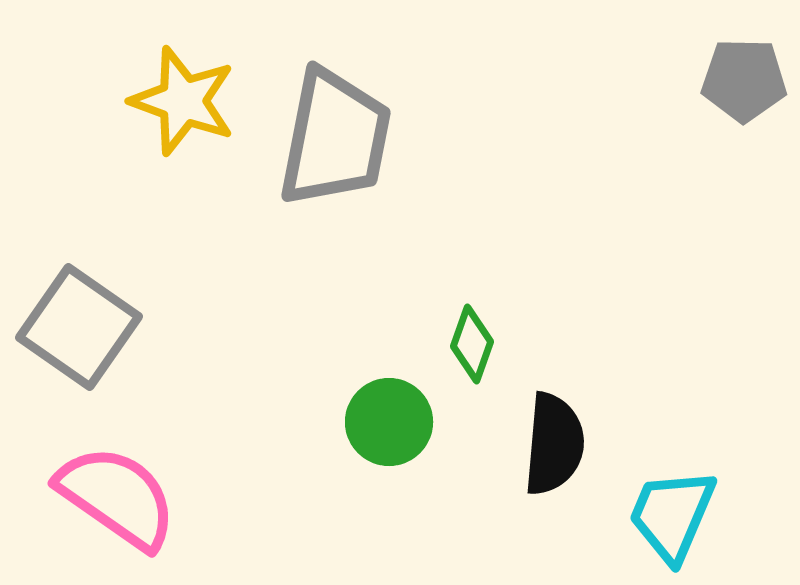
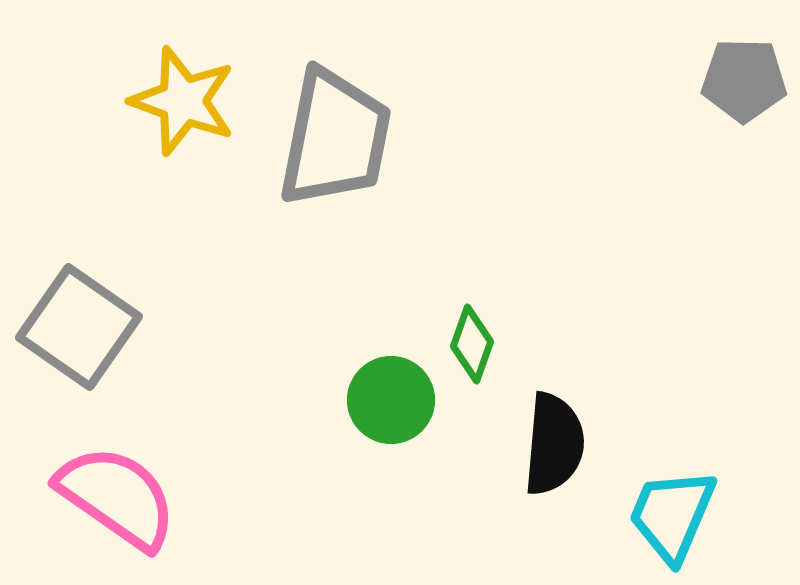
green circle: moved 2 px right, 22 px up
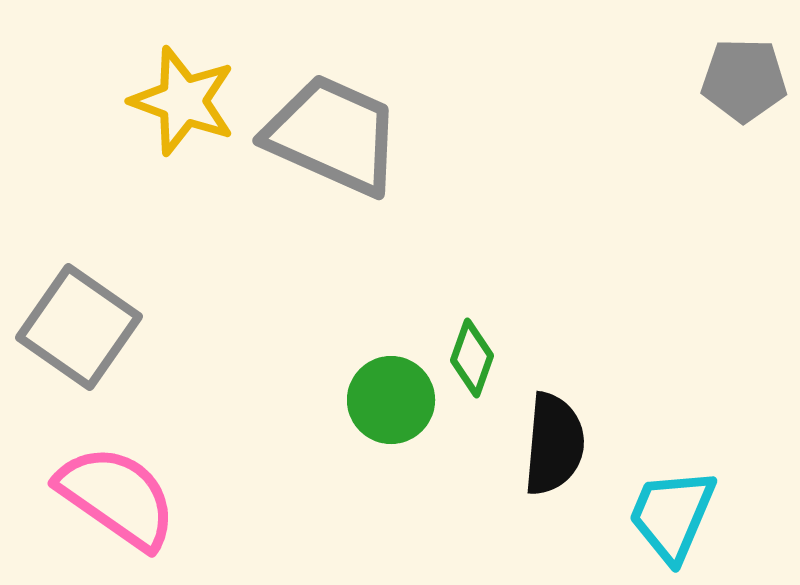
gray trapezoid: moved 2 px left, 3 px up; rotated 77 degrees counterclockwise
green diamond: moved 14 px down
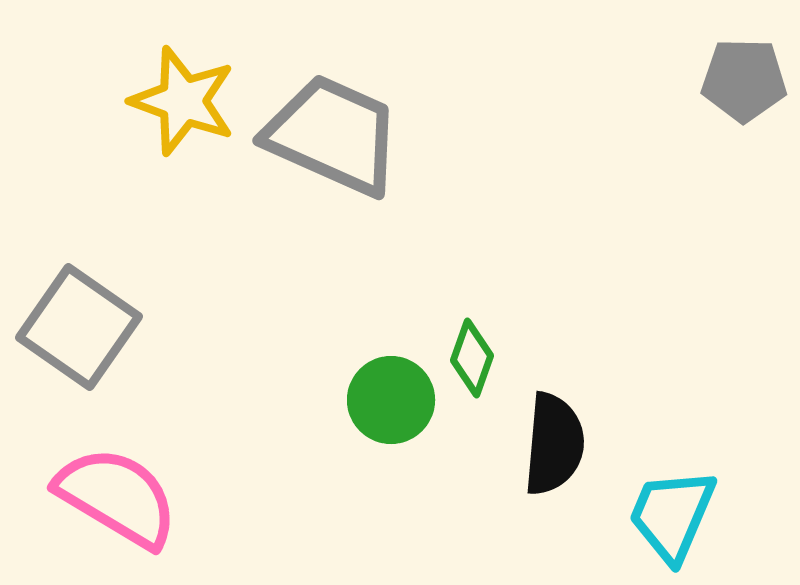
pink semicircle: rotated 4 degrees counterclockwise
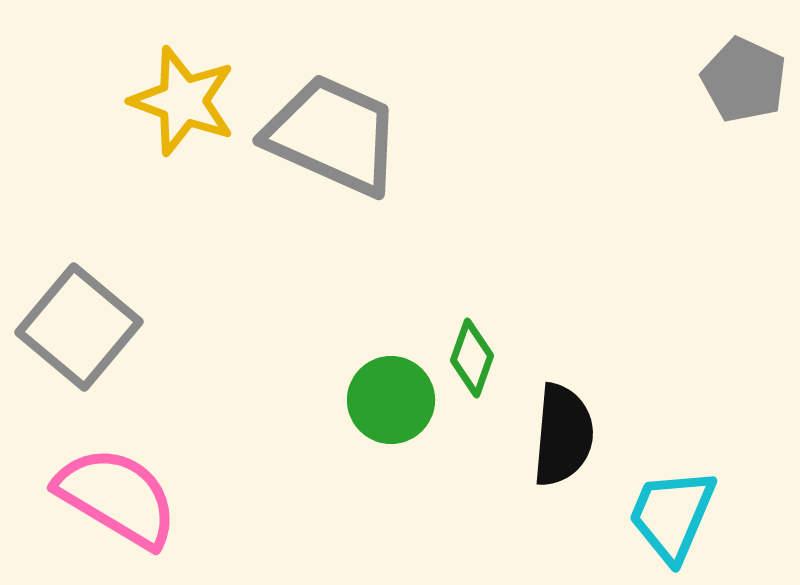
gray pentagon: rotated 24 degrees clockwise
gray square: rotated 5 degrees clockwise
black semicircle: moved 9 px right, 9 px up
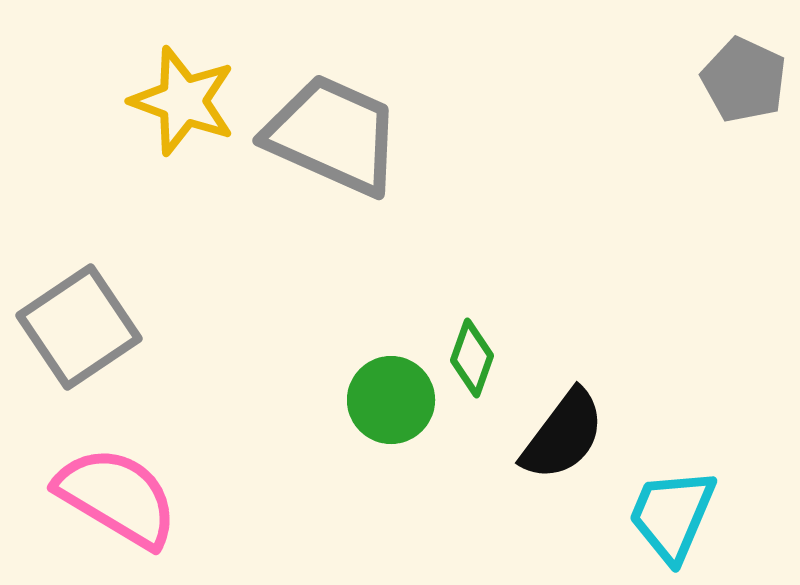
gray square: rotated 16 degrees clockwise
black semicircle: rotated 32 degrees clockwise
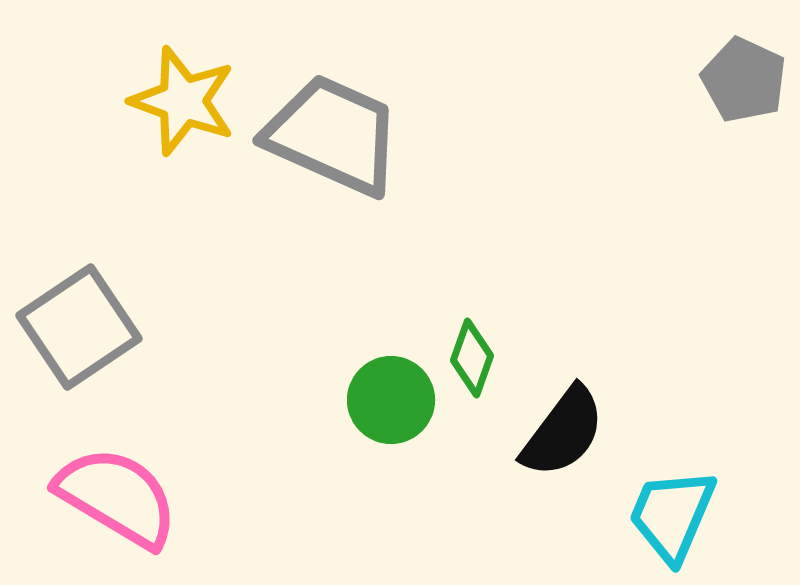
black semicircle: moved 3 px up
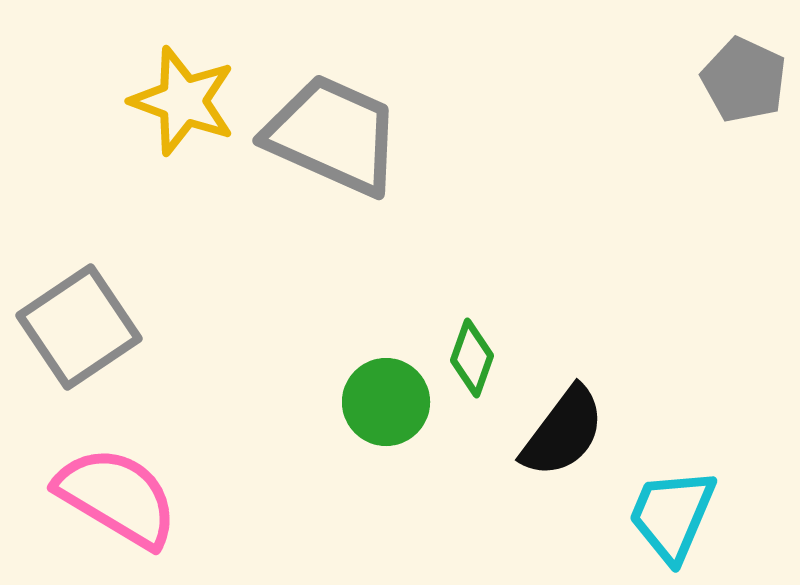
green circle: moved 5 px left, 2 px down
